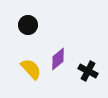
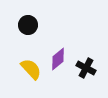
black cross: moved 2 px left, 3 px up
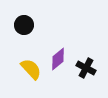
black circle: moved 4 px left
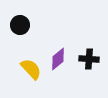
black circle: moved 4 px left
black cross: moved 3 px right, 9 px up; rotated 24 degrees counterclockwise
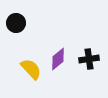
black circle: moved 4 px left, 2 px up
black cross: rotated 12 degrees counterclockwise
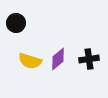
yellow semicircle: moved 1 px left, 8 px up; rotated 150 degrees clockwise
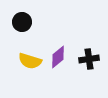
black circle: moved 6 px right, 1 px up
purple diamond: moved 2 px up
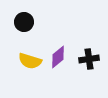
black circle: moved 2 px right
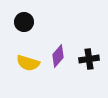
purple diamond: moved 1 px up; rotated 10 degrees counterclockwise
yellow semicircle: moved 2 px left, 2 px down
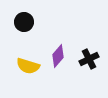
black cross: rotated 18 degrees counterclockwise
yellow semicircle: moved 3 px down
